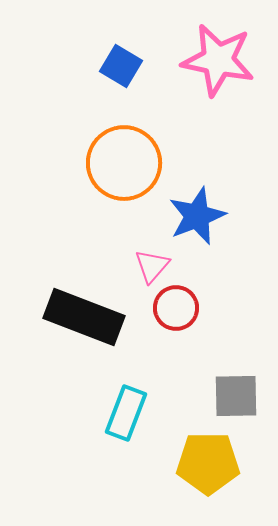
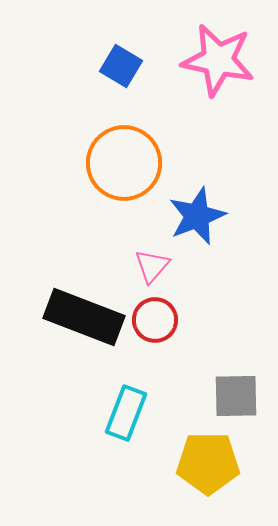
red circle: moved 21 px left, 12 px down
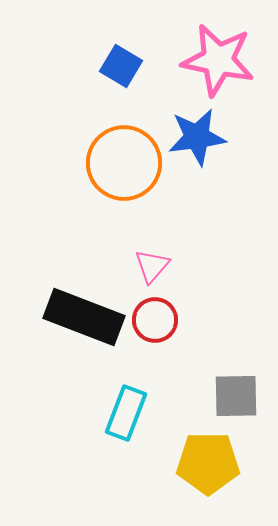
blue star: moved 79 px up; rotated 14 degrees clockwise
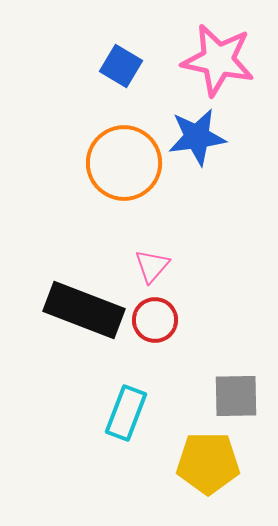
black rectangle: moved 7 px up
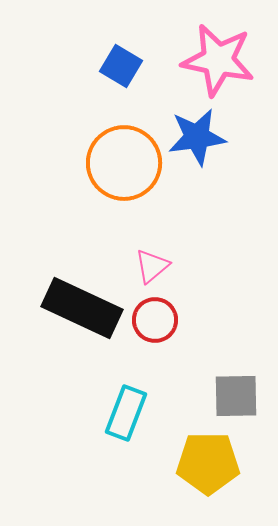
pink triangle: rotated 9 degrees clockwise
black rectangle: moved 2 px left, 2 px up; rotated 4 degrees clockwise
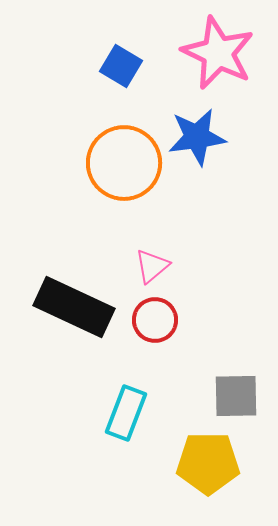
pink star: moved 7 px up; rotated 14 degrees clockwise
black rectangle: moved 8 px left, 1 px up
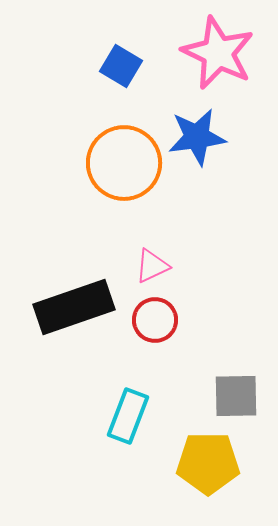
pink triangle: rotated 15 degrees clockwise
black rectangle: rotated 44 degrees counterclockwise
cyan rectangle: moved 2 px right, 3 px down
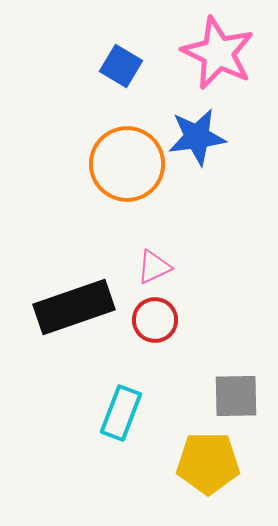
orange circle: moved 3 px right, 1 px down
pink triangle: moved 2 px right, 1 px down
cyan rectangle: moved 7 px left, 3 px up
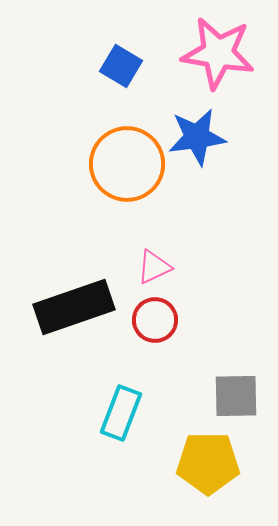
pink star: rotated 16 degrees counterclockwise
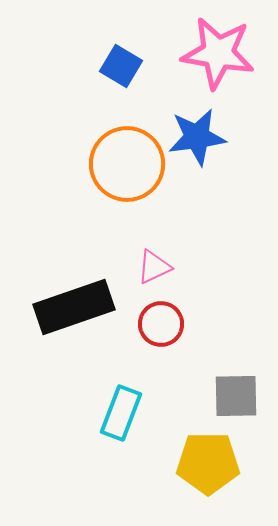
red circle: moved 6 px right, 4 px down
